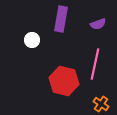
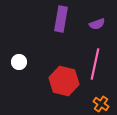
purple semicircle: moved 1 px left
white circle: moved 13 px left, 22 px down
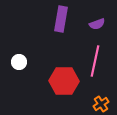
pink line: moved 3 px up
red hexagon: rotated 12 degrees counterclockwise
orange cross: rotated 21 degrees clockwise
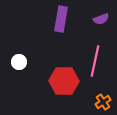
purple semicircle: moved 4 px right, 5 px up
orange cross: moved 2 px right, 2 px up
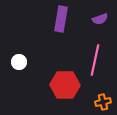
purple semicircle: moved 1 px left
pink line: moved 1 px up
red hexagon: moved 1 px right, 4 px down
orange cross: rotated 21 degrees clockwise
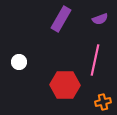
purple rectangle: rotated 20 degrees clockwise
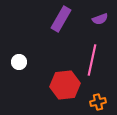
pink line: moved 3 px left
red hexagon: rotated 8 degrees counterclockwise
orange cross: moved 5 px left
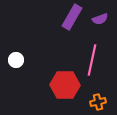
purple rectangle: moved 11 px right, 2 px up
white circle: moved 3 px left, 2 px up
red hexagon: rotated 8 degrees clockwise
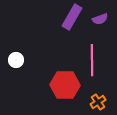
pink line: rotated 12 degrees counterclockwise
orange cross: rotated 21 degrees counterclockwise
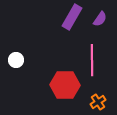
purple semicircle: rotated 35 degrees counterclockwise
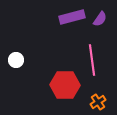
purple rectangle: rotated 45 degrees clockwise
pink line: rotated 8 degrees counterclockwise
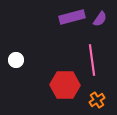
orange cross: moved 1 px left, 2 px up
